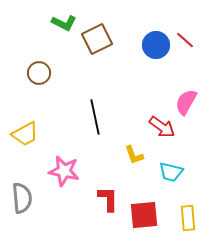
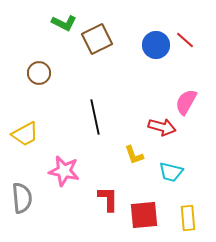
red arrow: rotated 20 degrees counterclockwise
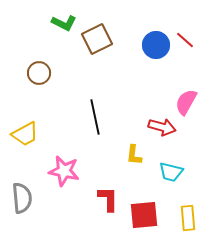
yellow L-shape: rotated 25 degrees clockwise
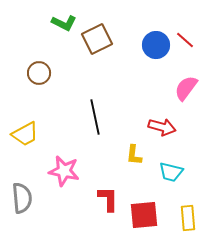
pink semicircle: moved 14 px up; rotated 8 degrees clockwise
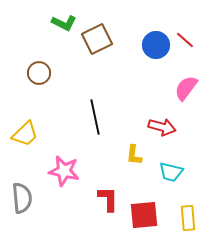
yellow trapezoid: rotated 16 degrees counterclockwise
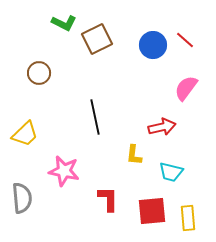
blue circle: moved 3 px left
red arrow: rotated 28 degrees counterclockwise
red square: moved 8 px right, 4 px up
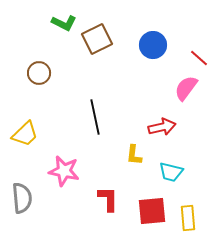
red line: moved 14 px right, 18 px down
